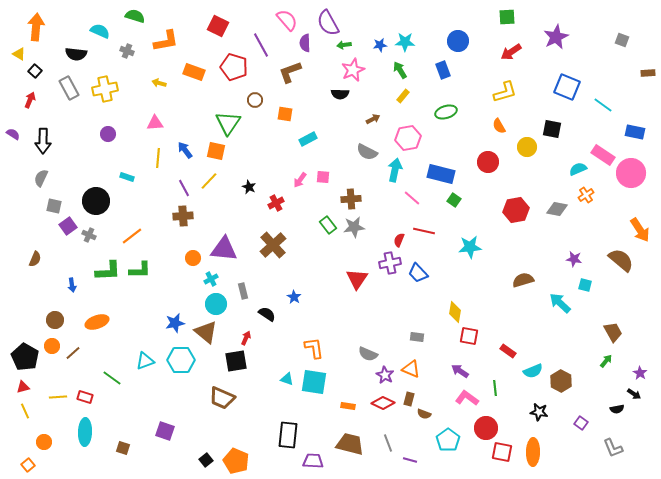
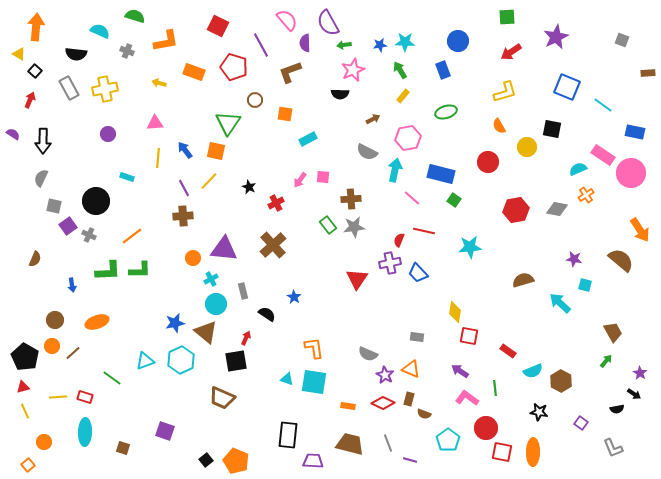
cyan hexagon at (181, 360): rotated 24 degrees counterclockwise
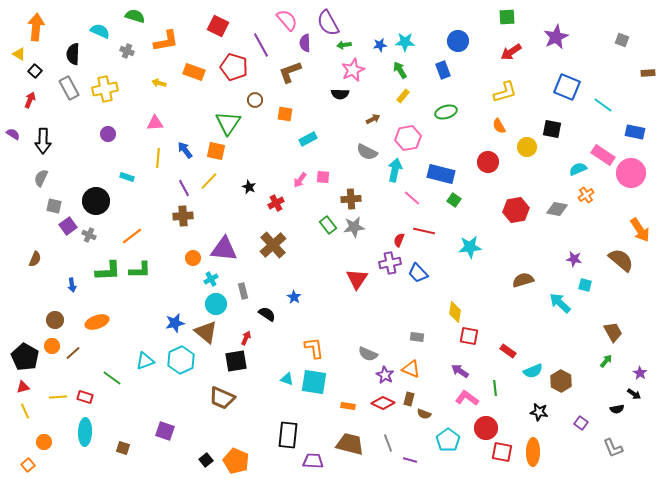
black semicircle at (76, 54): moved 3 px left; rotated 85 degrees clockwise
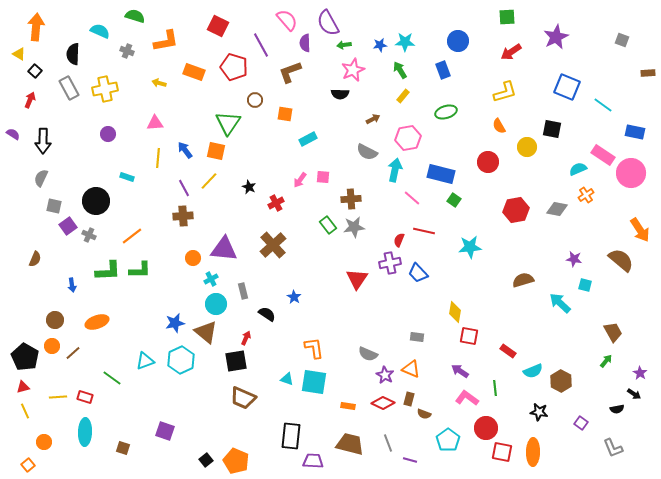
brown trapezoid at (222, 398): moved 21 px right
black rectangle at (288, 435): moved 3 px right, 1 px down
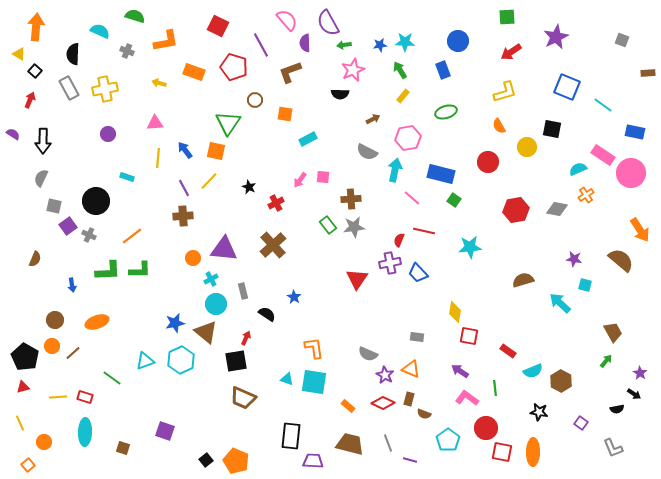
orange rectangle at (348, 406): rotated 32 degrees clockwise
yellow line at (25, 411): moved 5 px left, 12 px down
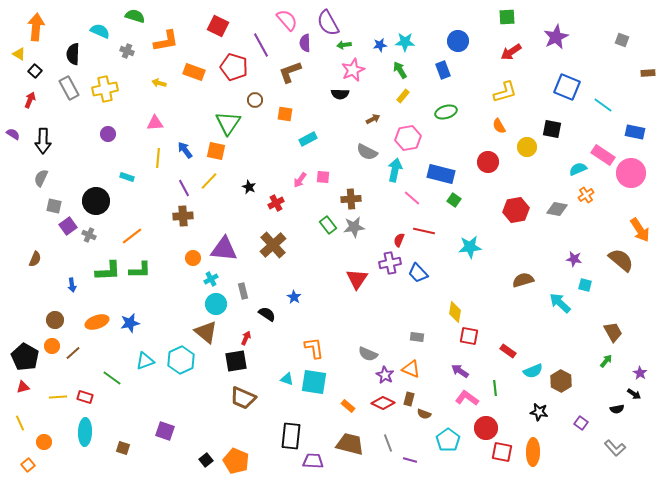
blue star at (175, 323): moved 45 px left
gray L-shape at (613, 448): moved 2 px right; rotated 20 degrees counterclockwise
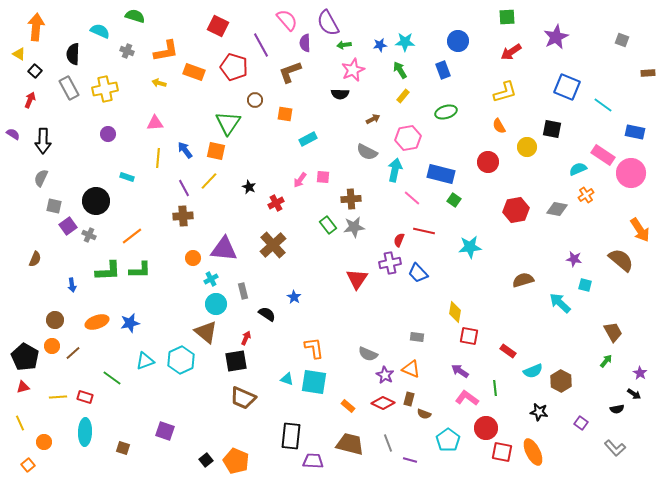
orange L-shape at (166, 41): moved 10 px down
orange ellipse at (533, 452): rotated 28 degrees counterclockwise
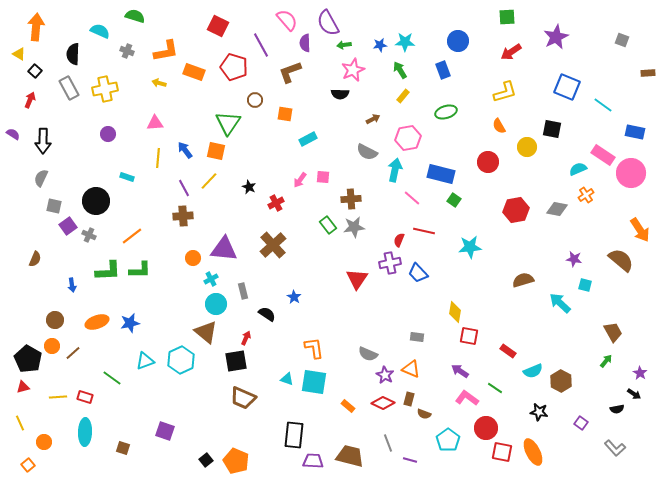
black pentagon at (25, 357): moved 3 px right, 2 px down
green line at (495, 388): rotated 49 degrees counterclockwise
black rectangle at (291, 436): moved 3 px right, 1 px up
brown trapezoid at (350, 444): moved 12 px down
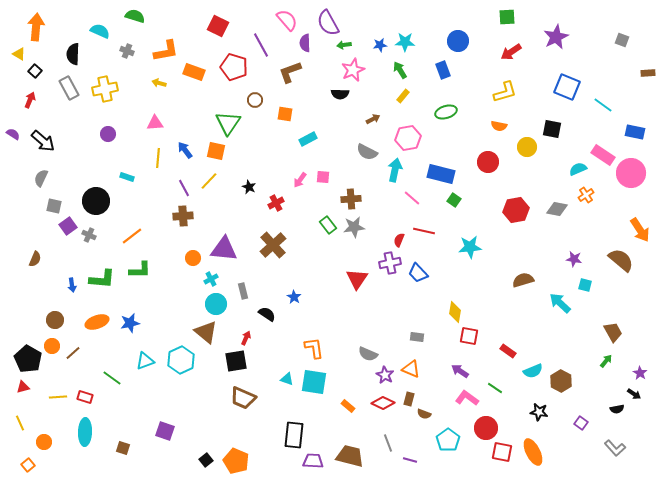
orange semicircle at (499, 126): rotated 49 degrees counterclockwise
black arrow at (43, 141): rotated 50 degrees counterclockwise
green L-shape at (108, 271): moved 6 px left, 8 px down; rotated 8 degrees clockwise
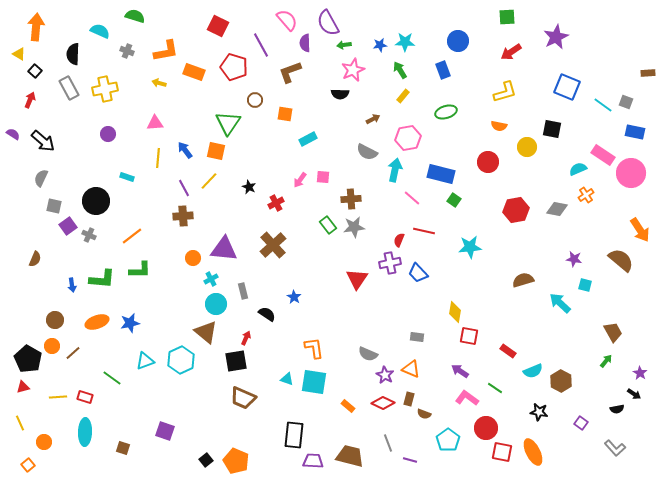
gray square at (622, 40): moved 4 px right, 62 px down
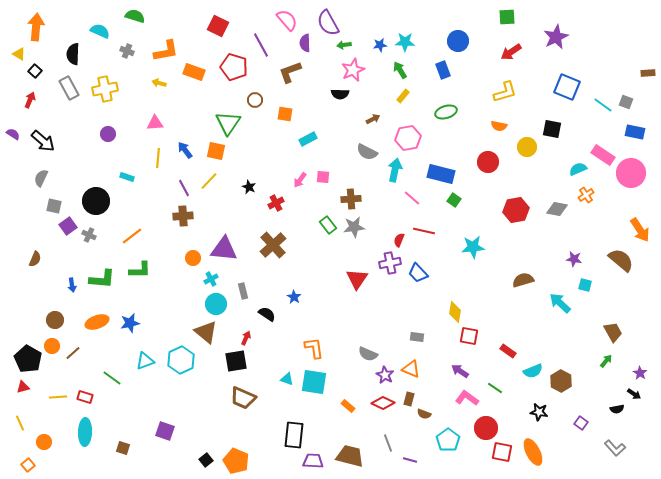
cyan star at (470, 247): moved 3 px right
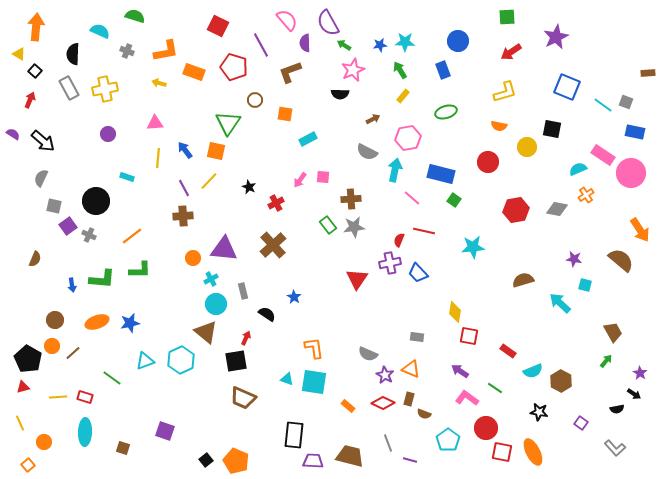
green arrow at (344, 45): rotated 40 degrees clockwise
